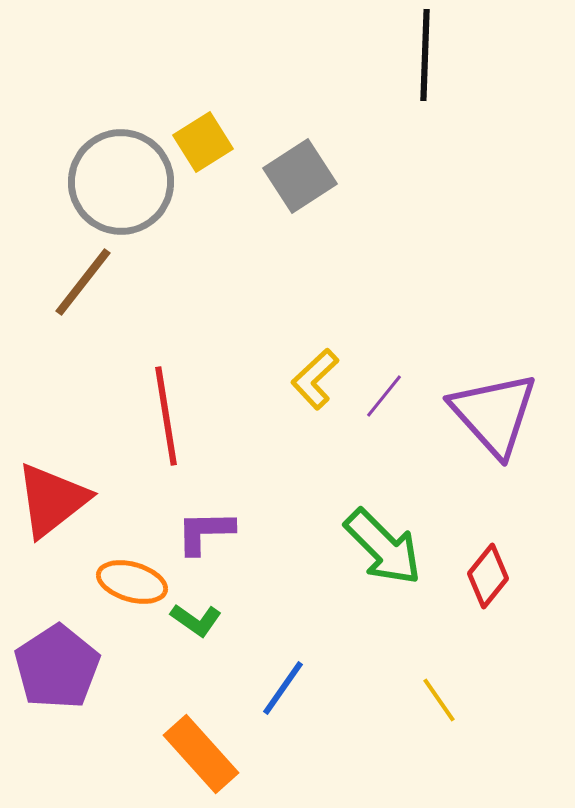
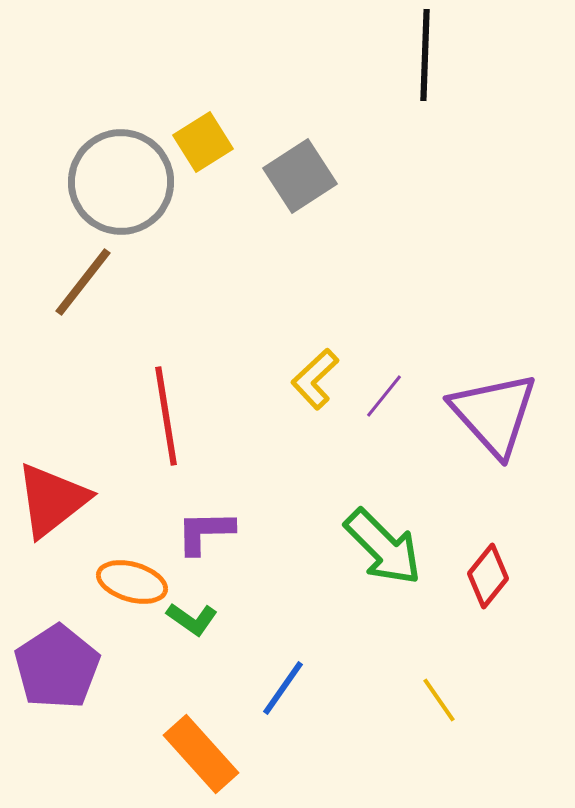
green L-shape: moved 4 px left, 1 px up
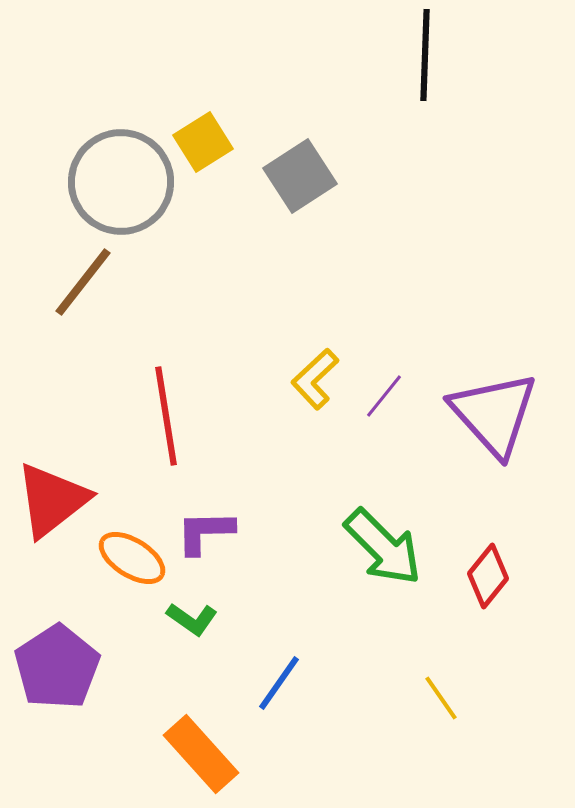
orange ellipse: moved 24 px up; rotated 16 degrees clockwise
blue line: moved 4 px left, 5 px up
yellow line: moved 2 px right, 2 px up
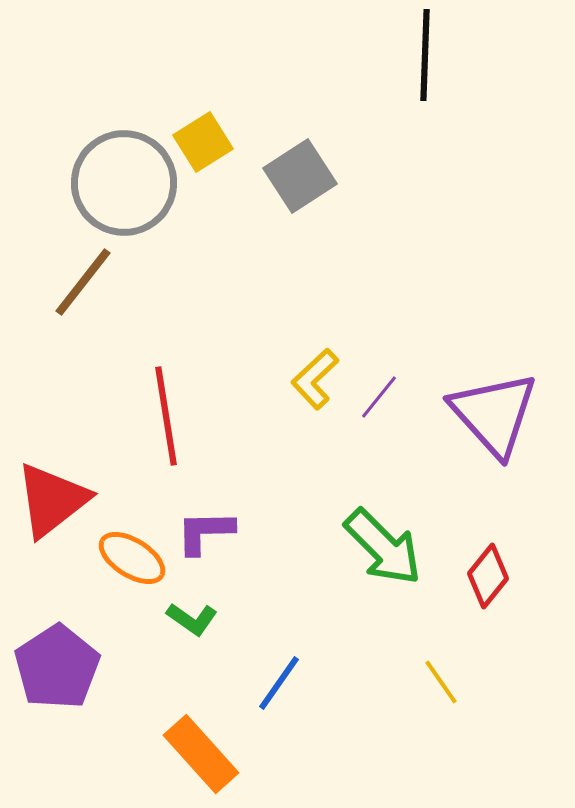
gray circle: moved 3 px right, 1 px down
purple line: moved 5 px left, 1 px down
yellow line: moved 16 px up
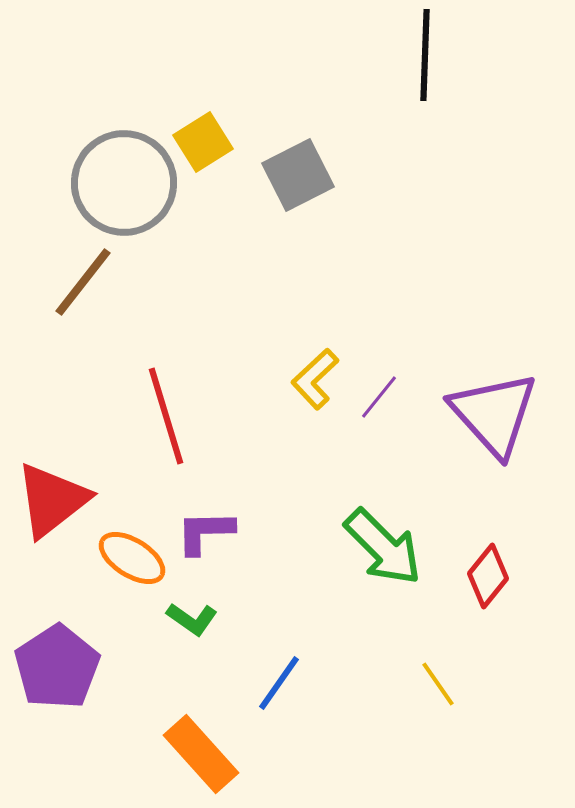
gray square: moved 2 px left, 1 px up; rotated 6 degrees clockwise
red line: rotated 8 degrees counterclockwise
yellow line: moved 3 px left, 2 px down
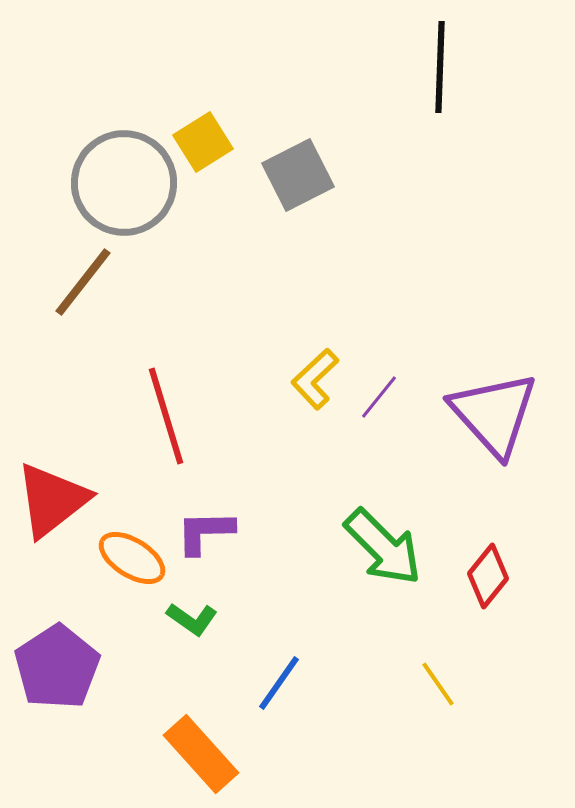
black line: moved 15 px right, 12 px down
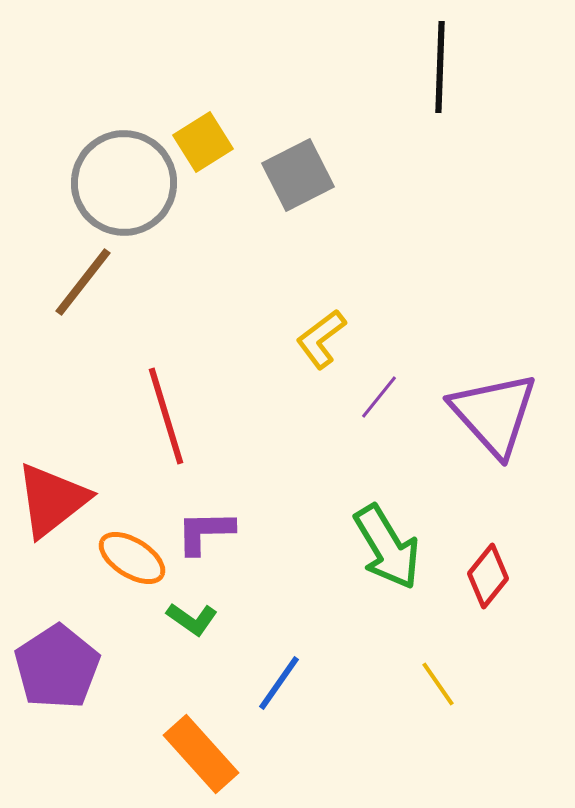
yellow L-shape: moved 6 px right, 40 px up; rotated 6 degrees clockwise
green arrow: moved 4 px right; rotated 14 degrees clockwise
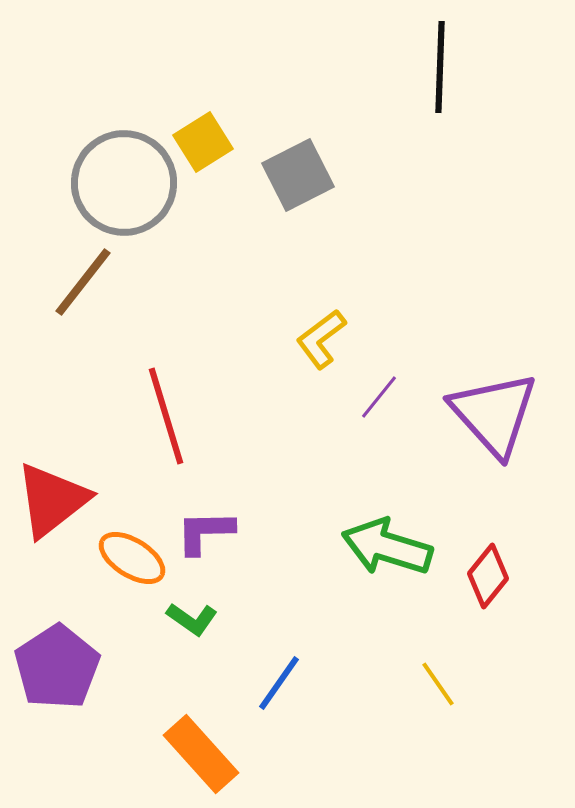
green arrow: rotated 138 degrees clockwise
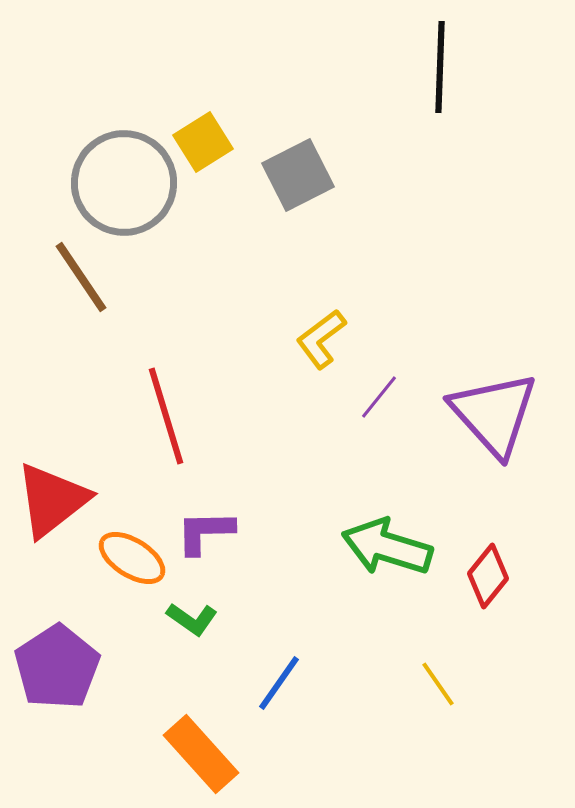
brown line: moved 2 px left, 5 px up; rotated 72 degrees counterclockwise
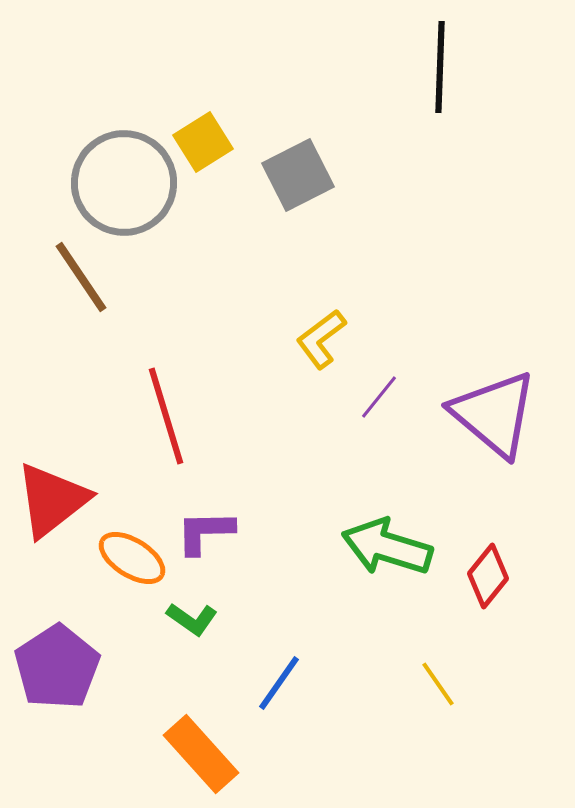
purple triangle: rotated 8 degrees counterclockwise
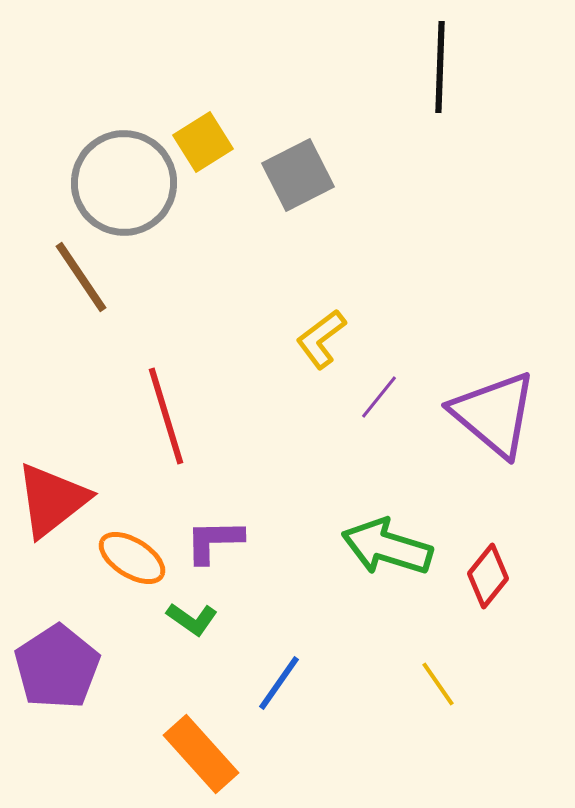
purple L-shape: moved 9 px right, 9 px down
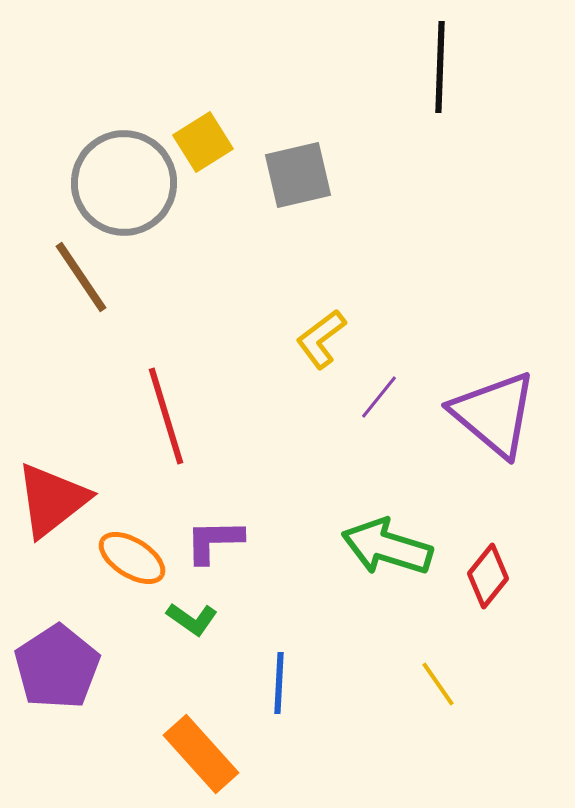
gray square: rotated 14 degrees clockwise
blue line: rotated 32 degrees counterclockwise
